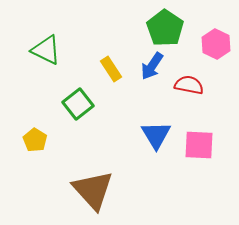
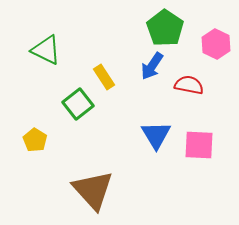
yellow rectangle: moved 7 px left, 8 px down
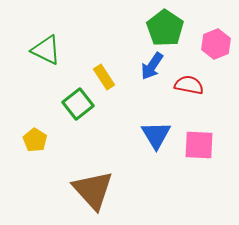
pink hexagon: rotated 12 degrees clockwise
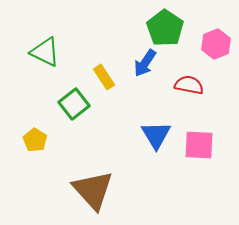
green triangle: moved 1 px left, 2 px down
blue arrow: moved 7 px left, 3 px up
green square: moved 4 px left
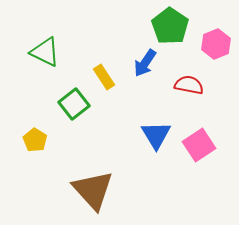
green pentagon: moved 5 px right, 2 px up
pink square: rotated 36 degrees counterclockwise
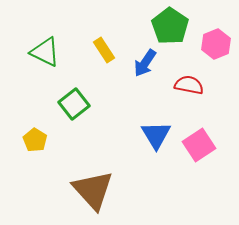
yellow rectangle: moved 27 px up
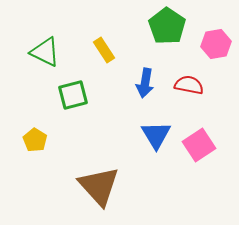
green pentagon: moved 3 px left
pink hexagon: rotated 12 degrees clockwise
blue arrow: moved 20 px down; rotated 24 degrees counterclockwise
green square: moved 1 px left, 9 px up; rotated 24 degrees clockwise
brown triangle: moved 6 px right, 4 px up
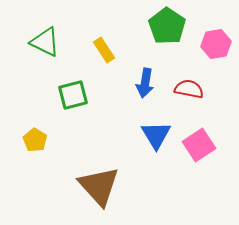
green triangle: moved 10 px up
red semicircle: moved 4 px down
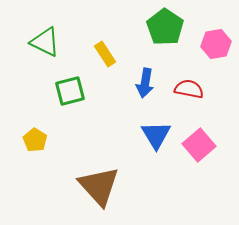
green pentagon: moved 2 px left, 1 px down
yellow rectangle: moved 1 px right, 4 px down
green square: moved 3 px left, 4 px up
pink square: rotated 8 degrees counterclockwise
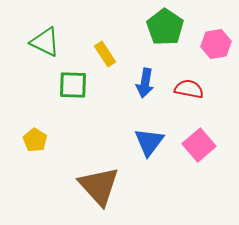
green square: moved 3 px right, 6 px up; rotated 16 degrees clockwise
blue triangle: moved 7 px left, 7 px down; rotated 8 degrees clockwise
